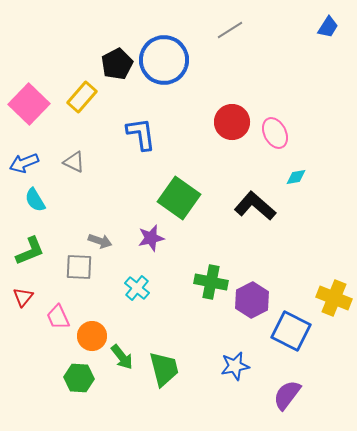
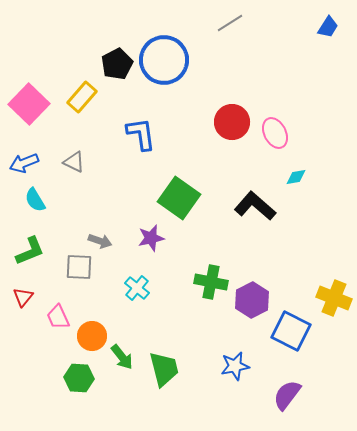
gray line: moved 7 px up
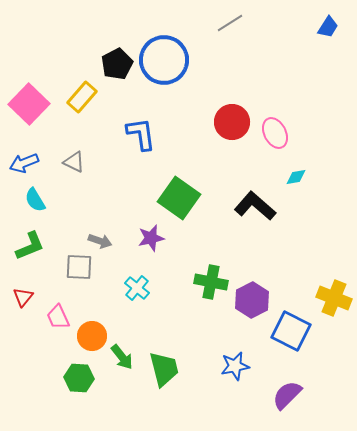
green L-shape: moved 5 px up
purple semicircle: rotated 8 degrees clockwise
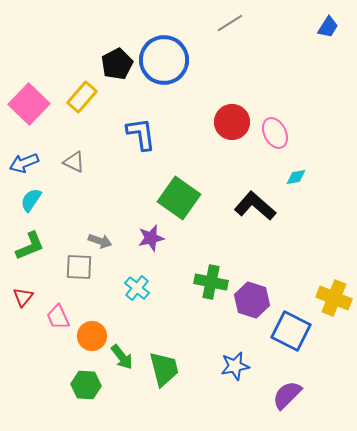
cyan semicircle: moved 4 px left; rotated 65 degrees clockwise
purple hexagon: rotated 16 degrees counterclockwise
green hexagon: moved 7 px right, 7 px down
